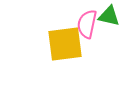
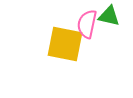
yellow square: rotated 18 degrees clockwise
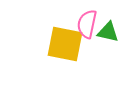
green triangle: moved 1 px left, 16 px down
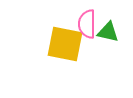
pink semicircle: rotated 12 degrees counterclockwise
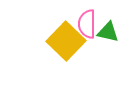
yellow square: moved 1 px right, 3 px up; rotated 33 degrees clockwise
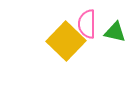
green triangle: moved 7 px right
